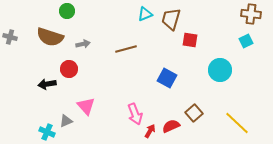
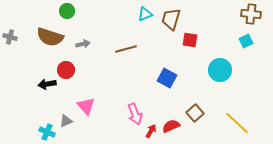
red circle: moved 3 px left, 1 px down
brown square: moved 1 px right
red arrow: moved 1 px right
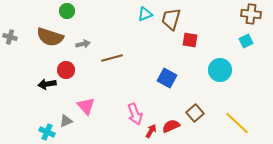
brown line: moved 14 px left, 9 px down
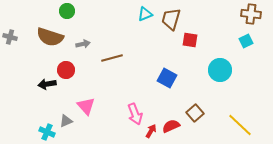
yellow line: moved 3 px right, 2 px down
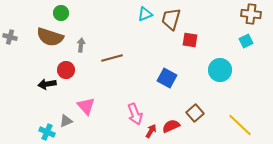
green circle: moved 6 px left, 2 px down
gray arrow: moved 2 px left, 1 px down; rotated 72 degrees counterclockwise
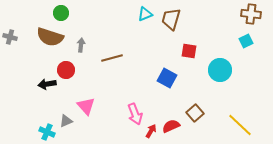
red square: moved 1 px left, 11 px down
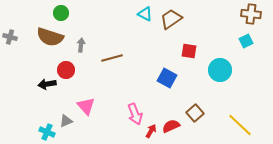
cyan triangle: rotated 49 degrees clockwise
brown trapezoid: rotated 40 degrees clockwise
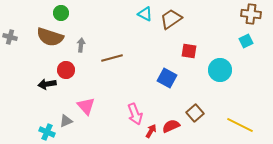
yellow line: rotated 16 degrees counterclockwise
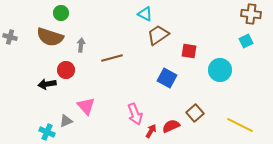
brown trapezoid: moved 13 px left, 16 px down
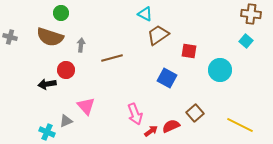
cyan square: rotated 24 degrees counterclockwise
red arrow: rotated 24 degrees clockwise
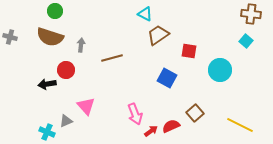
green circle: moved 6 px left, 2 px up
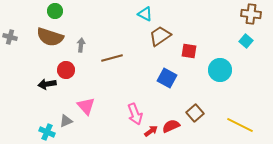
brown trapezoid: moved 2 px right, 1 px down
